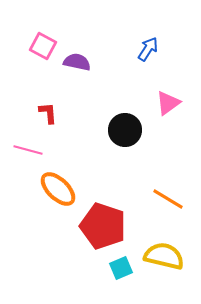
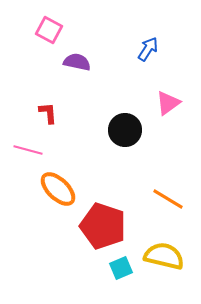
pink square: moved 6 px right, 16 px up
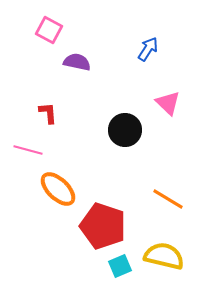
pink triangle: rotated 40 degrees counterclockwise
cyan square: moved 1 px left, 2 px up
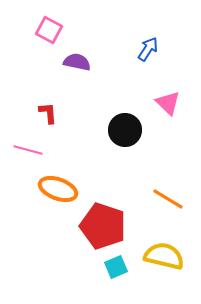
orange ellipse: rotated 24 degrees counterclockwise
cyan square: moved 4 px left, 1 px down
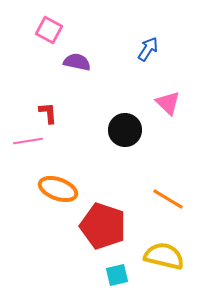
pink line: moved 9 px up; rotated 24 degrees counterclockwise
cyan square: moved 1 px right, 8 px down; rotated 10 degrees clockwise
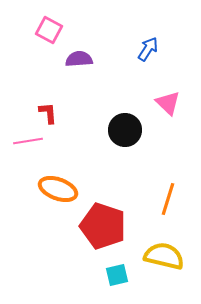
purple semicircle: moved 2 px right, 3 px up; rotated 16 degrees counterclockwise
orange line: rotated 76 degrees clockwise
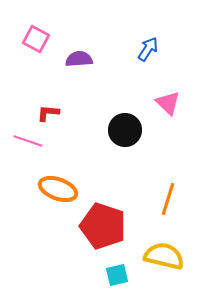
pink square: moved 13 px left, 9 px down
red L-shape: rotated 80 degrees counterclockwise
pink line: rotated 28 degrees clockwise
